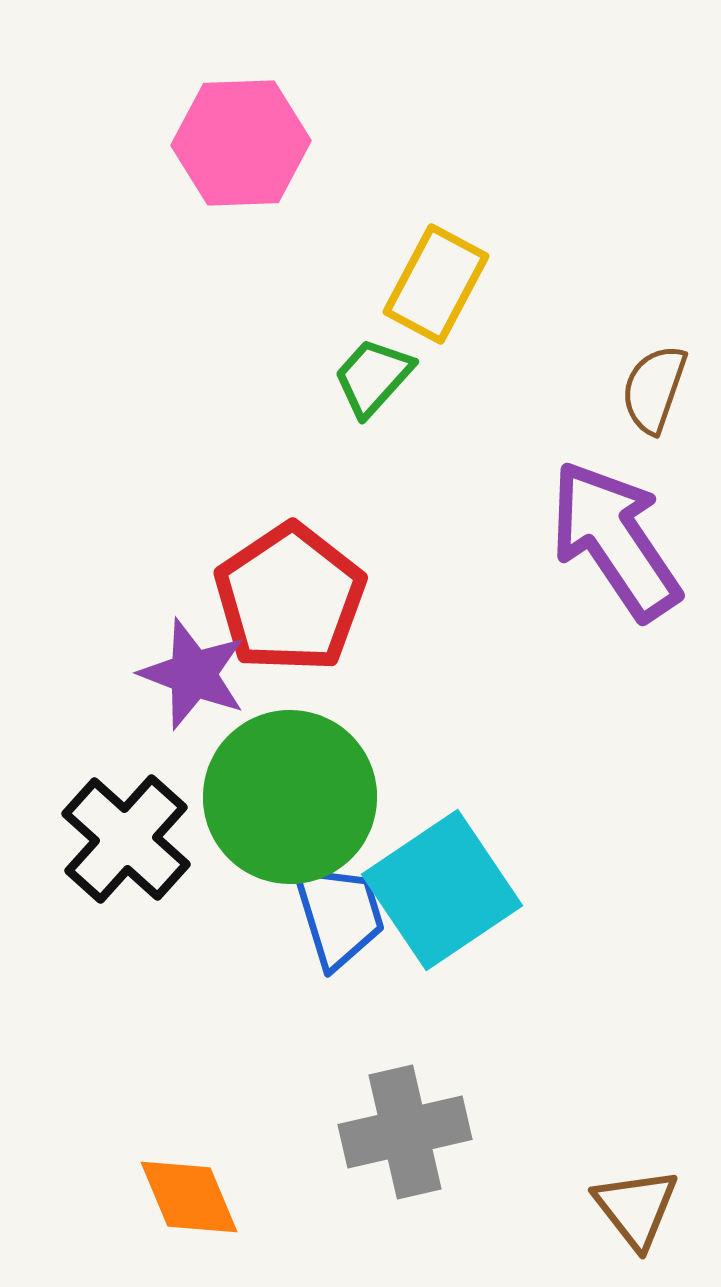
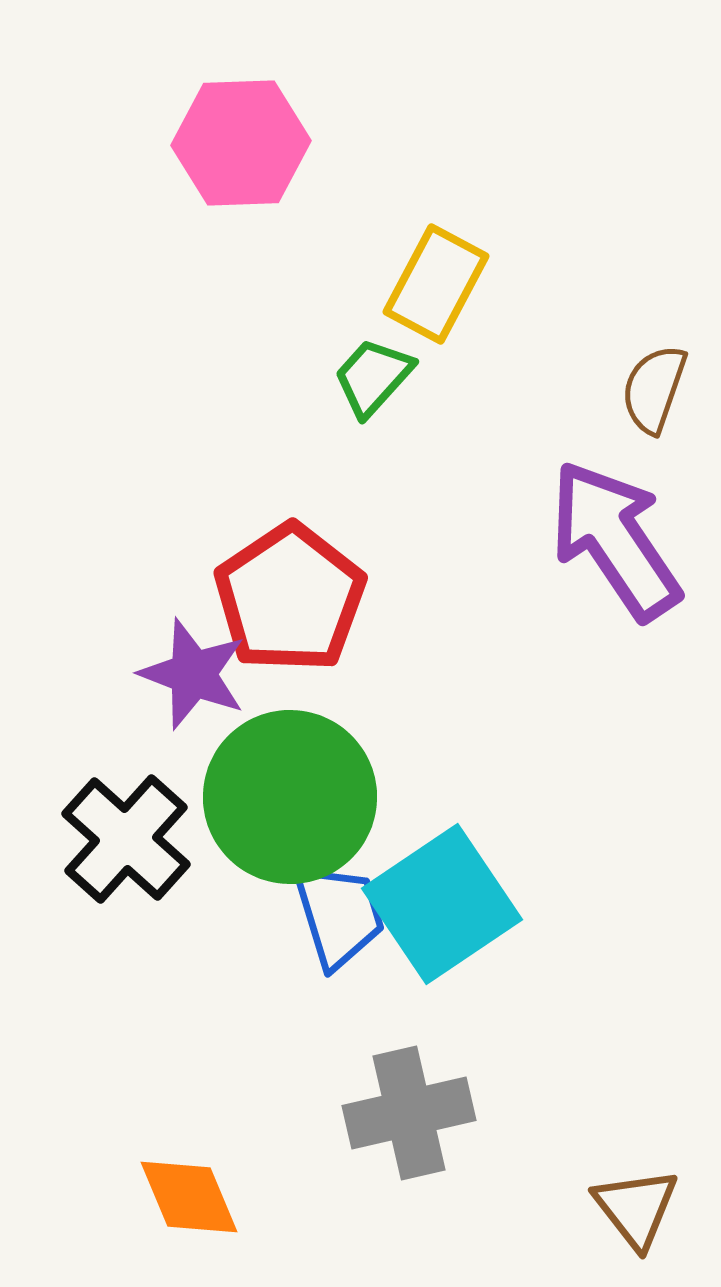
cyan square: moved 14 px down
gray cross: moved 4 px right, 19 px up
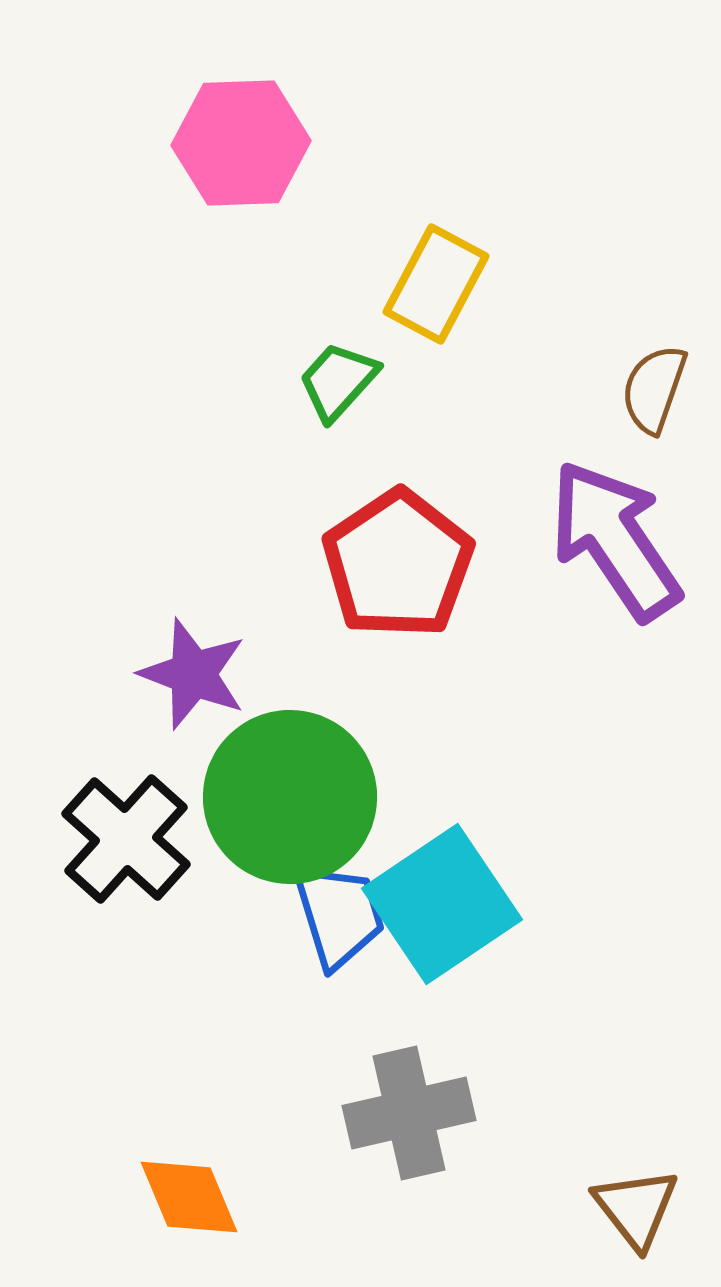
green trapezoid: moved 35 px left, 4 px down
red pentagon: moved 108 px right, 34 px up
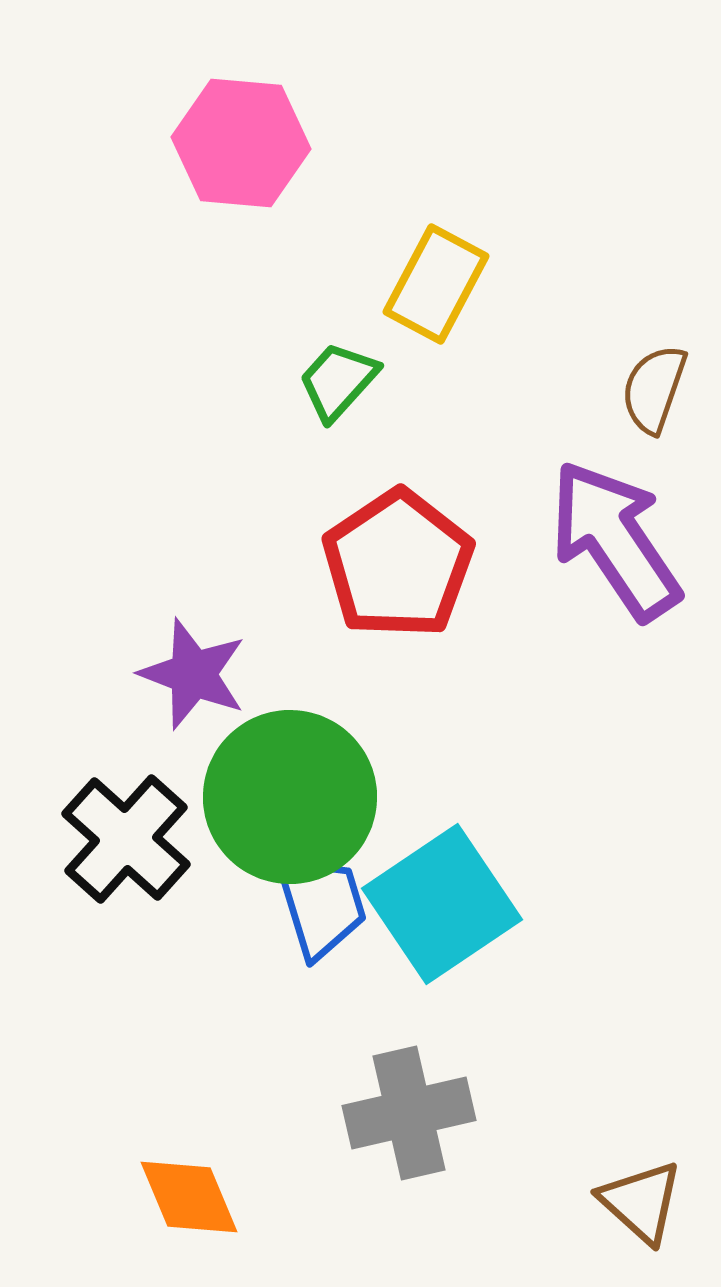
pink hexagon: rotated 7 degrees clockwise
blue trapezoid: moved 18 px left, 10 px up
brown triangle: moved 5 px right, 6 px up; rotated 10 degrees counterclockwise
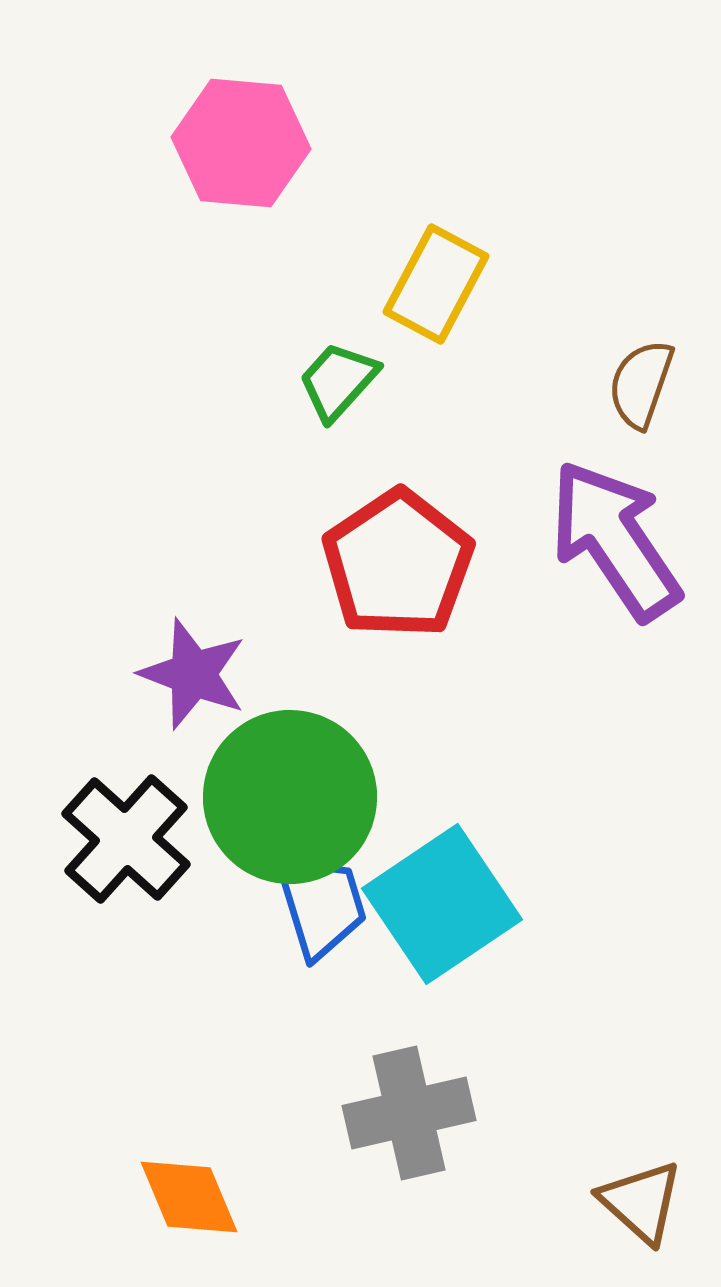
brown semicircle: moved 13 px left, 5 px up
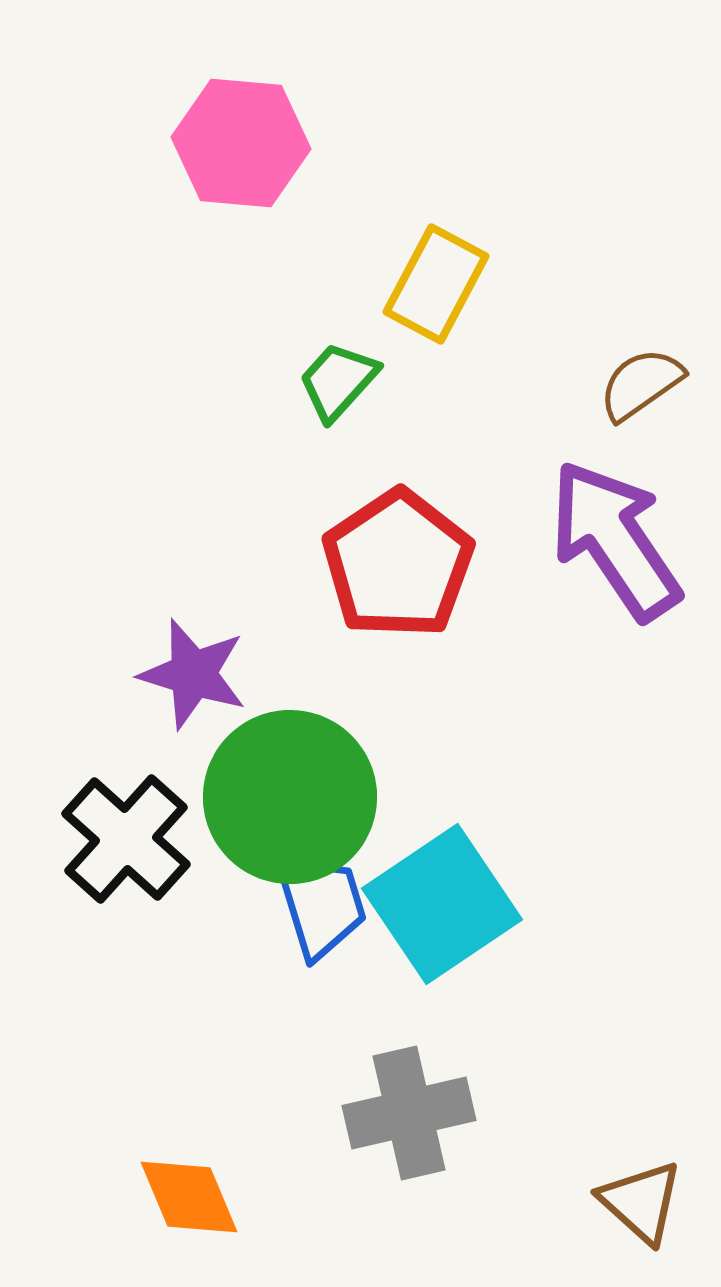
brown semicircle: rotated 36 degrees clockwise
purple star: rotated 4 degrees counterclockwise
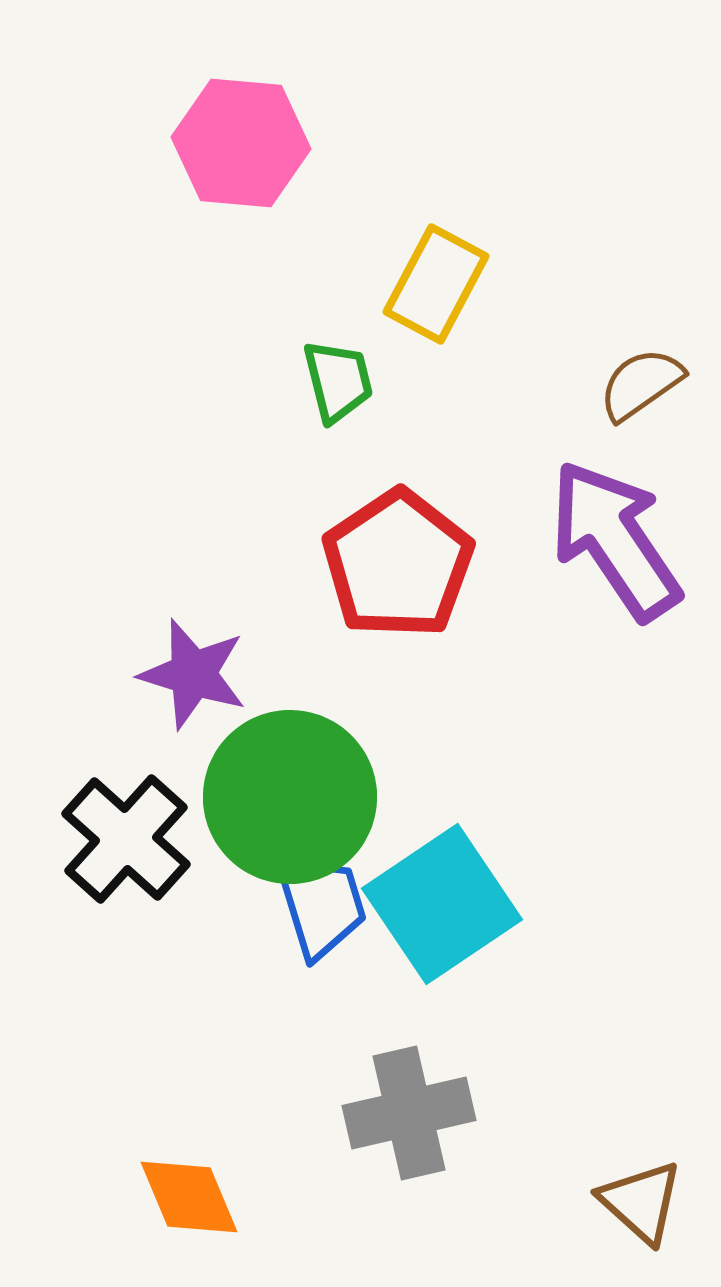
green trapezoid: rotated 124 degrees clockwise
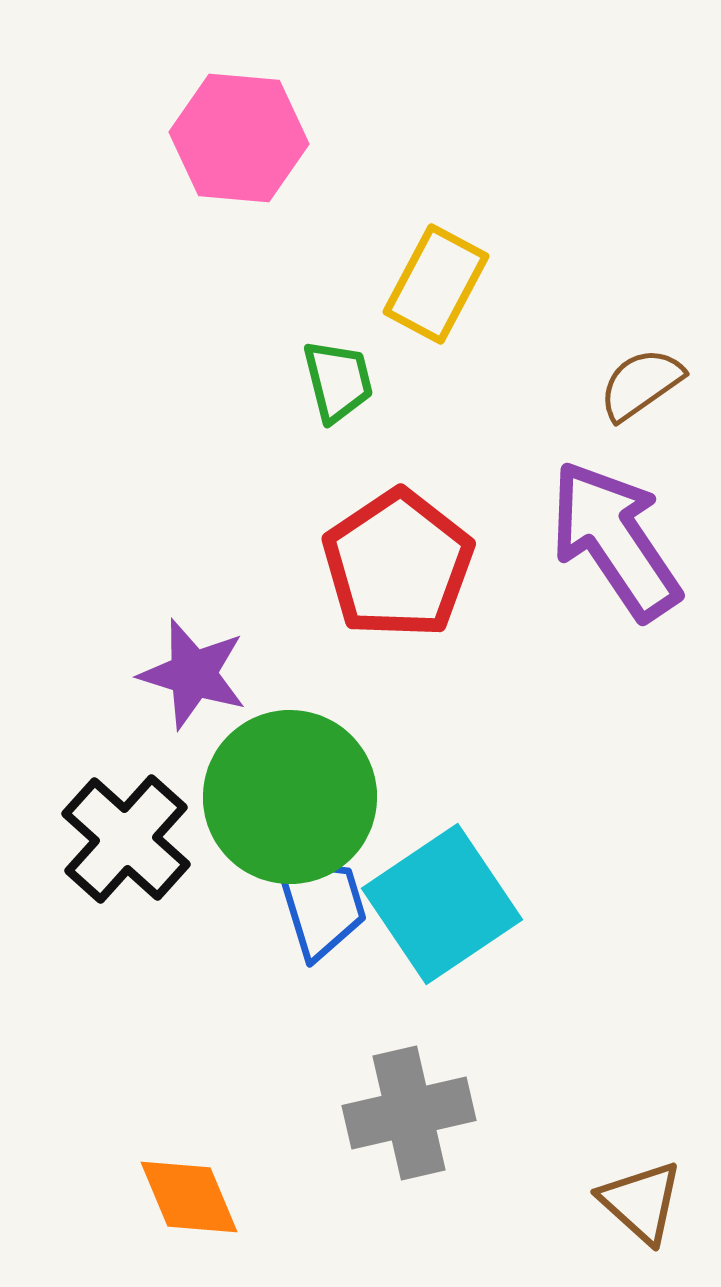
pink hexagon: moved 2 px left, 5 px up
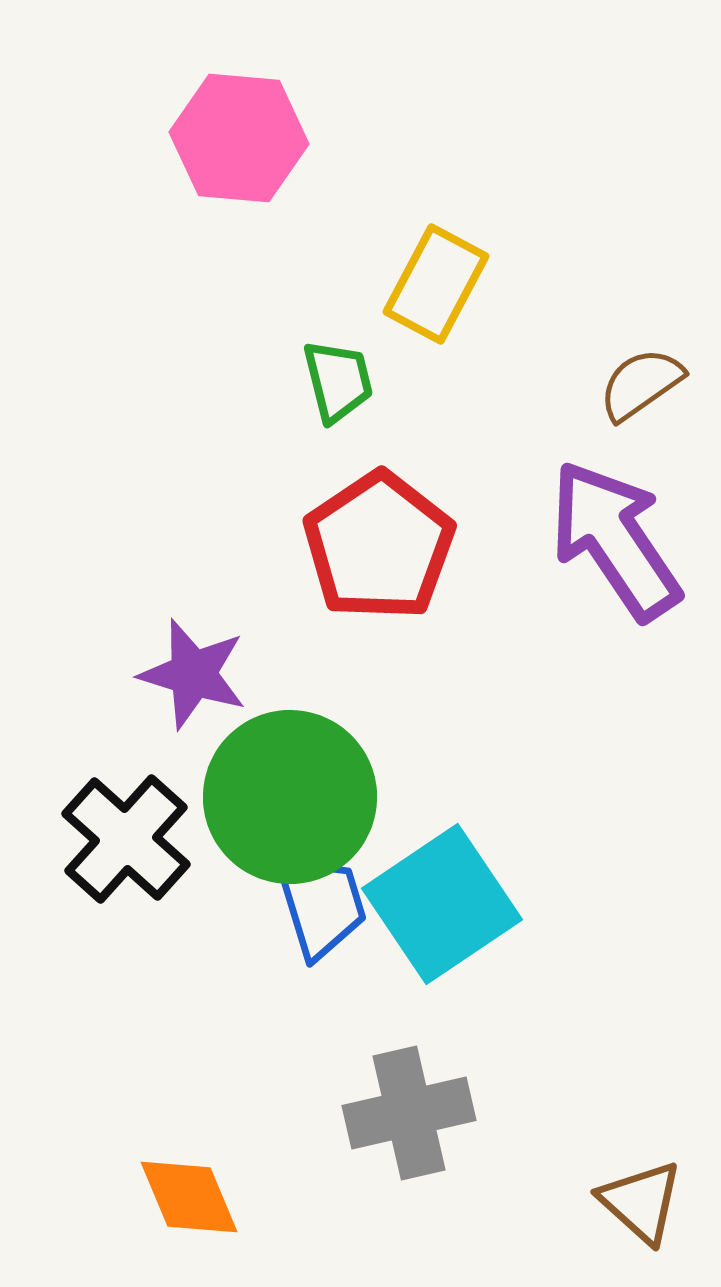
red pentagon: moved 19 px left, 18 px up
